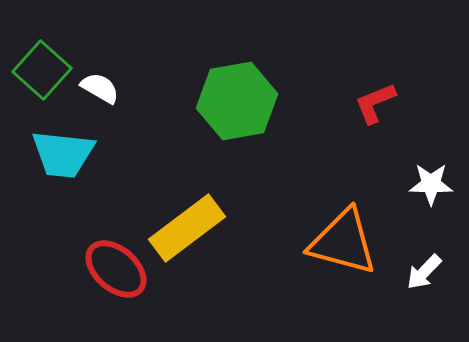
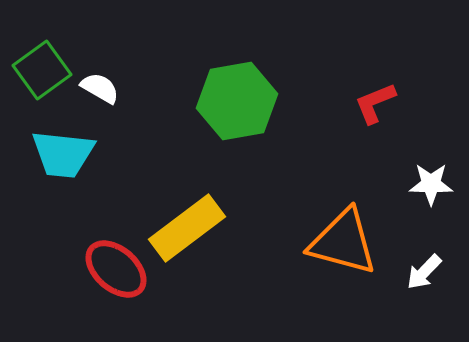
green square: rotated 12 degrees clockwise
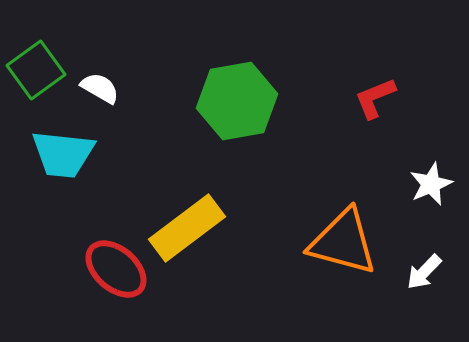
green square: moved 6 px left
red L-shape: moved 5 px up
white star: rotated 24 degrees counterclockwise
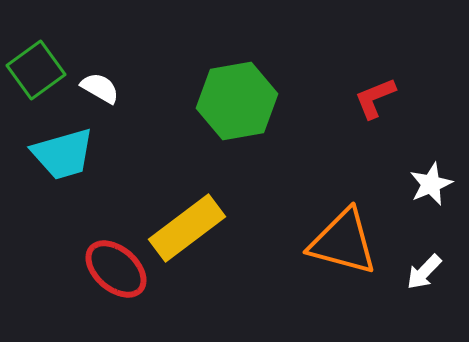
cyan trapezoid: rotated 22 degrees counterclockwise
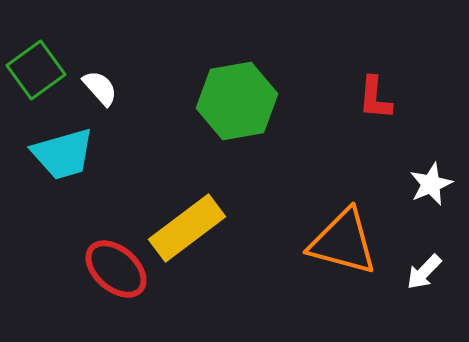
white semicircle: rotated 18 degrees clockwise
red L-shape: rotated 63 degrees counterclockwise
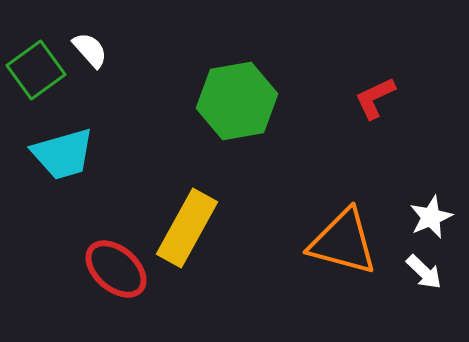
white semicircle: moved 10 px left, 38 px up
red L-shape: rotated 60 degrees clockwise
white star: moved 33 px down
yellow rectangle: rotated 24 degrees counterclockwise
white arrow: rotated 90 degrees counterclockwise
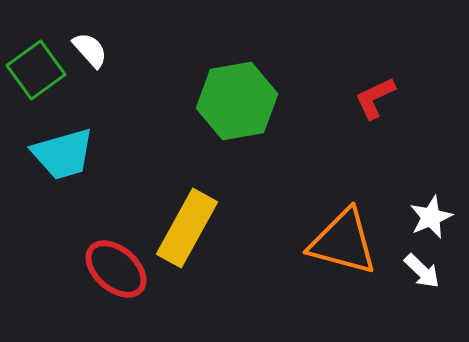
white arrow: moved 2 px left, 1 px up
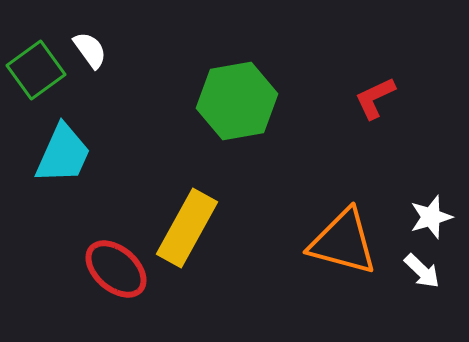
white semicircle: rotated 6 degrees clockwise
cyan trapezoid: rotated 50 degrees counterclockwise
white star: rotated 6 degrees clockwise
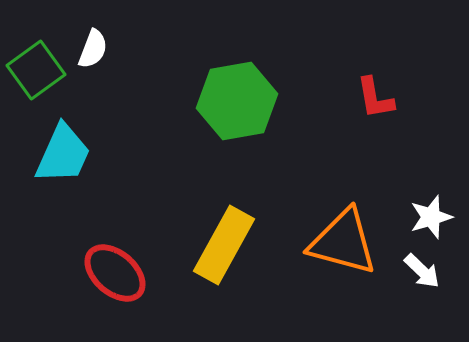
white semicircle: moved 3 px right, 1 px up; rotated 57 degrees clockwise
red L-shape: rotated 75 degrees counterclockwise
yellow rectangle: moved 37 px right, 17 px down
red ellipse: moved 1 px left, 4 px down
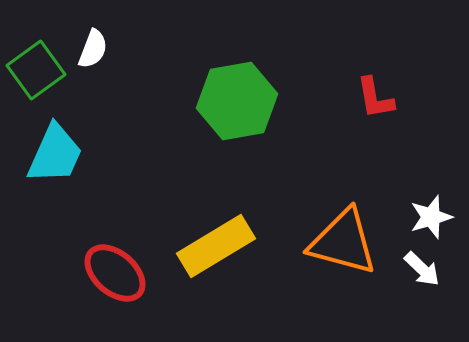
cyan trapezoid: moved 8 px left
yellow rectangle: moved 8 px left, 1 px down; rotated 30 degrees clockwise
white arrow: moved 2 px up
